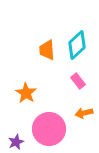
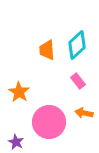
orange star: moved 7 px left, 1 px up
orange arrow: rotated 24 degrees clockwise
pink circle: moved 7 px up
purple star: rotated 21 degrees counterclockwise
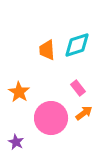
cyan diamond: rotated 24 degrees clockwise
pink rectangle: moved 7 px down
orange arrow: rotated 132 degrees clockwise
pink circle: moved 2 px right, 4 px up
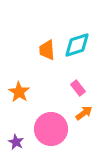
pink circle: moved 11 px down
